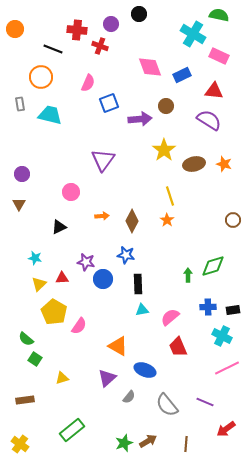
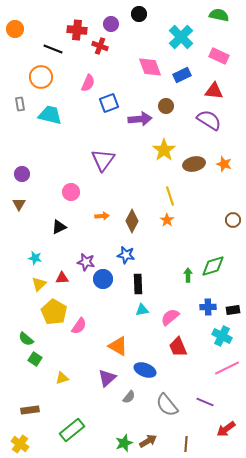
cyan cross at (193, 34): moved 12 px left, 3 px down; rotated 15 degrees clockwise
brown rectangle at (25, 400): moved 5 px right, 10 px down
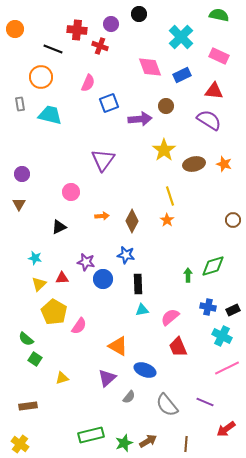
blue cross at (208, 307): rotated 14 degrees clockwise
black rectangle at (233, 310): rotated 16 degrees counterclockwise
brown rectangle at (30, 410): moved 2 px left, 4 px up
green rectangle at (72, 430): moved 19 px right, 5 px down; rotated 25 degrees clockwise
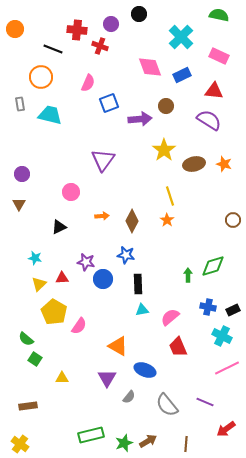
yellow triangle at (62, 378): rotated 16 degrees clockwise
purple triangle at (107, 378): rotated 18 degrees counterclockwise
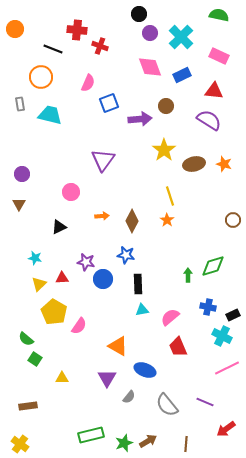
purple circle at (111, 24): moved 39 px right, 9 px down
black rectangle at (233, 310): moved 5 px down
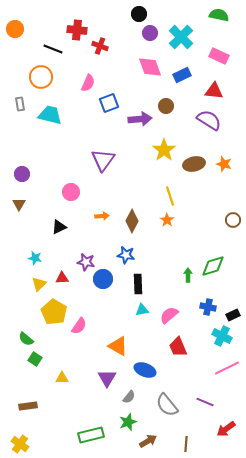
pink semicircle at (170, 317): moved 1 px left, 2 px up
green star at (124, 443): moved 4 px right, 21 px up
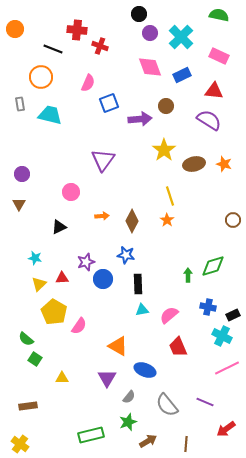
purple star at (86, 262): rotated 30 degrees counterclockwise
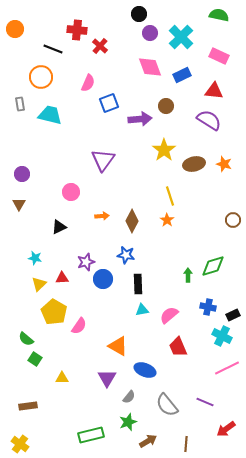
red cross at (100, 46): rotated 21 degrees clockwise
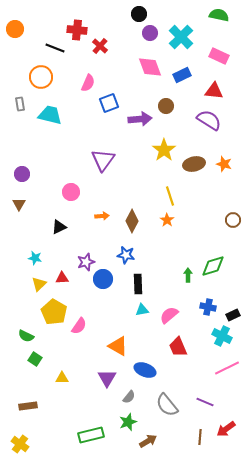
black line at (53, 49): moved 2 px right, 1 px up
green semicircle at (26, 339): moved 3 px up; rotated 14 degrees counterclockwise
brown line at (186, 444): moved 14 px right, 7 px up
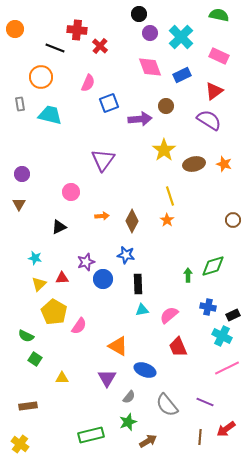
red triangle at (214, 91): rotated 42 degrees counterclockwise
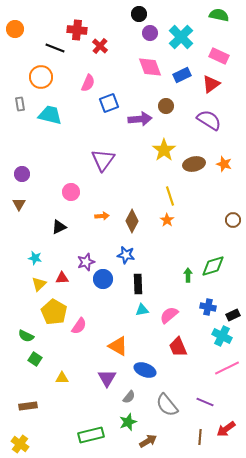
red triangle at (214, 91): moved 3 px left, 7 px up
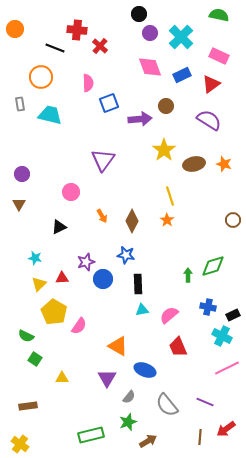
pink semicircle at (88, 83): rotated 24 degrees counterclockwise
orange arrow at (102, 216): rotated 64 degrees clockwise
